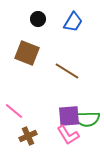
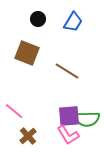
brown cross: rotated 18 degrees counterclockwise
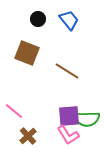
blue trapezoid: moved 4 px left, 2 px up; rotated 70 degrees counterclockwise
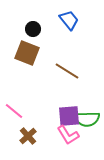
black circle: moved 5 px left, 10 px down
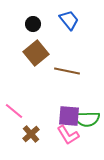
black circle: moved 5 px up
brown square: moved 9 px right; rotated 30 degrees clockwise
brown line: rotated 20 degrees counterclockwise
purple square: rotated 10 degrees clockwise
brown cross: moved 3 px right, 2 px up
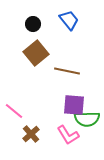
purple square: moved 5 px right, 11 px up
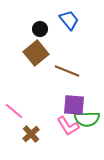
black circle: moved 7 px right, 5 px down
brown line: rotated 10 degrees clockwise
pink L-shape: moved 9 px up
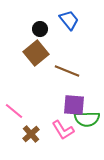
pink L-shape: moved 5 px left, 4 px down
